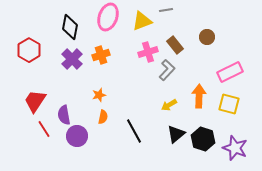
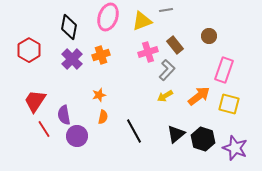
black diamond: moved 1 px left
brown circle: moved 2 px right, 1 px up
pink rectangle: moved 6 px left, 2 px up; rotated 45 degrees counterclockwise
orange arrow: rotated 50 degrees clockwise
yellow arrow: moved 4 px left, 9 px up
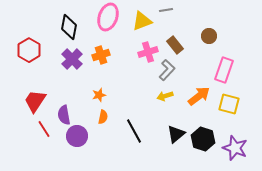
yellow arrow: rotated 14 degrees clockwise
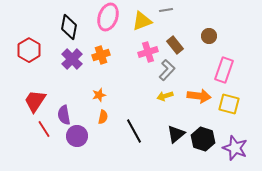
orange arrow: rotated 45 degrees clockwise
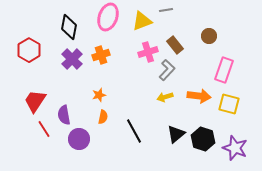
yellow arrow: moved 1 px down
purple circle: moved 2 px right, 3 px down
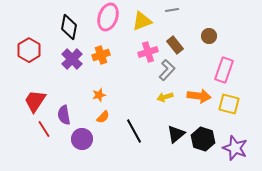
gray line: moved 6 px right
orange semicircle: rotated 32 degrees clockwise
purple circle: moved 3 px right
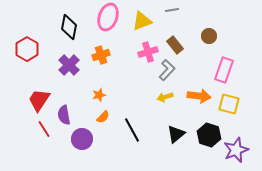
red hexagon: moved 2 px left, 1 px up
purple cross: moved 3 px left, 6 px down
red trapezoid: moved 4 px right, 1 px up
black line: moved 2 px left, 1 px up
black hexagon: moved 6 px right, 4 px up
purple star: moved 1 px right, 2 px down; rotated 30 degrees clockwise
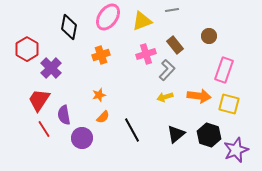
pink ellipse: rotated 16 degrees clockwise
pink cross: moved 2 px left, 2 px down
purple cross: moved 18 px left, 3 px down
purple circle: moved 1 px up
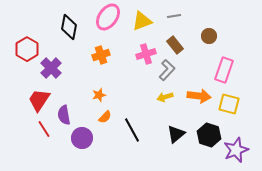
gray line: moved 2 px right, 6 px down
orange semicircle: moved 2 px right
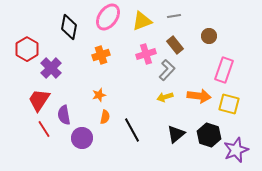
orange semicircle: rotated 32 degrees counterclockwise
